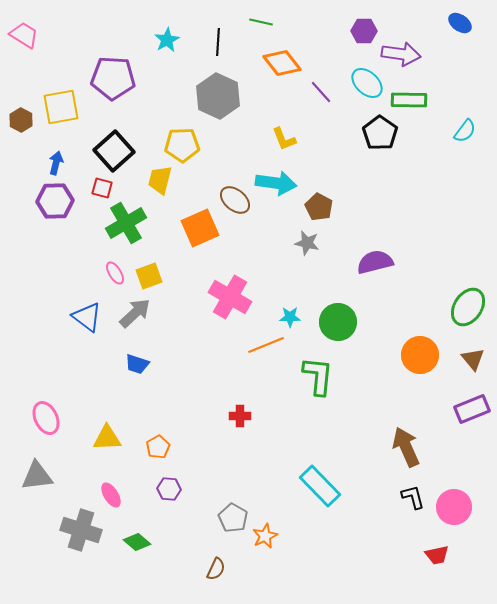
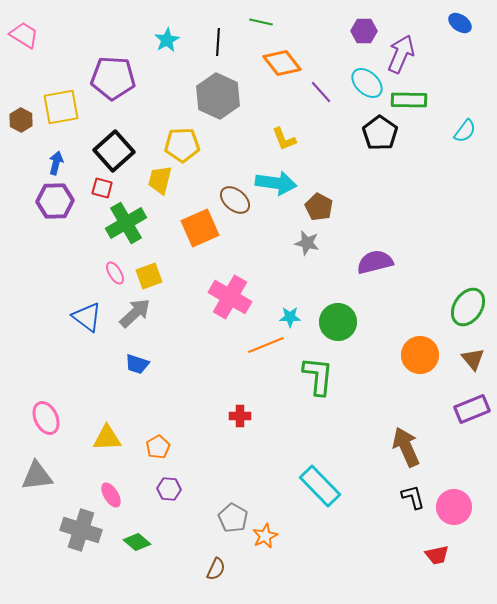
purple arrow at (401, 54): rotated 75 degrees counterclockwise
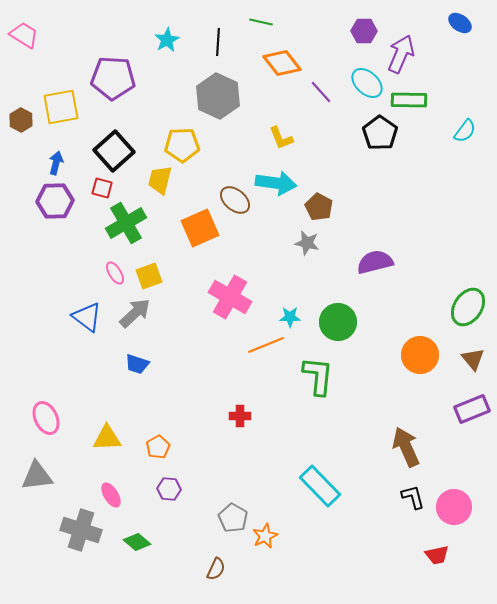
yellow L-shape at (284, 139): moved 3 px left, 1 px up
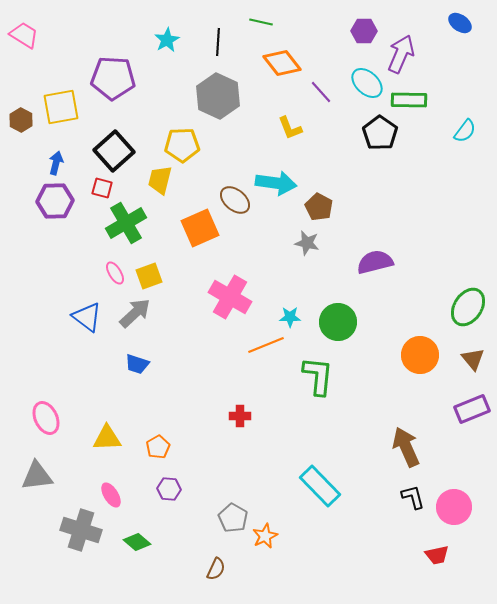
yellow L-shape at (281, 138): moved 9 px right, 10 px up
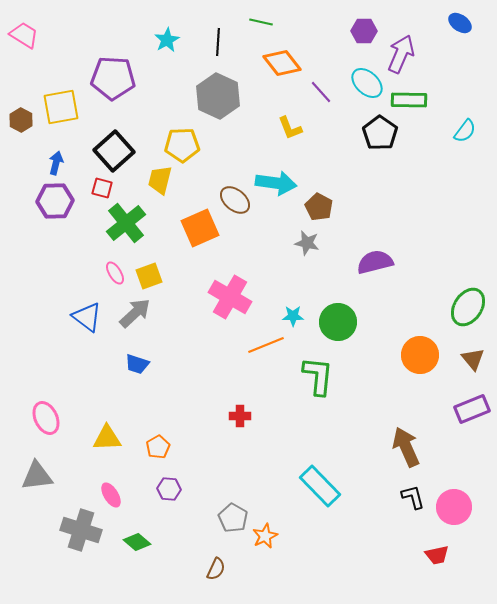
green cross at (126, 223): rotated 9 degrees counterclockwise
cyan star at (290, 317): moved 3 px right, 1 px up
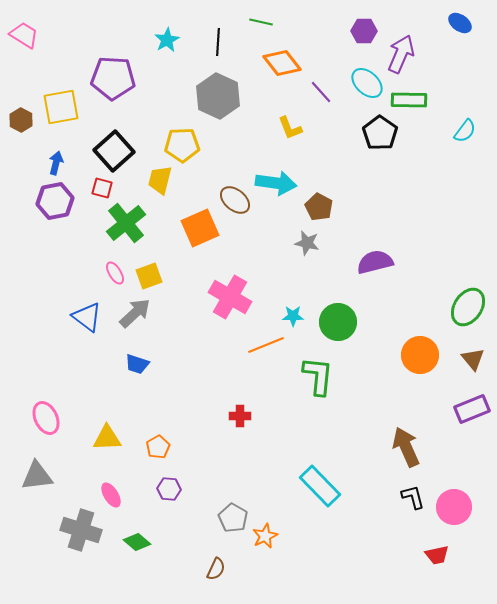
purple hexagon at (55, 201): rotated 9 degrees counterclockwise
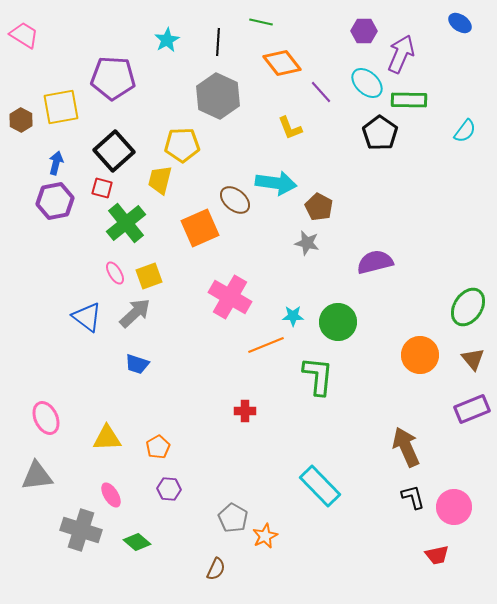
red cross at (240, 416): moved 5 px right, 5 px up
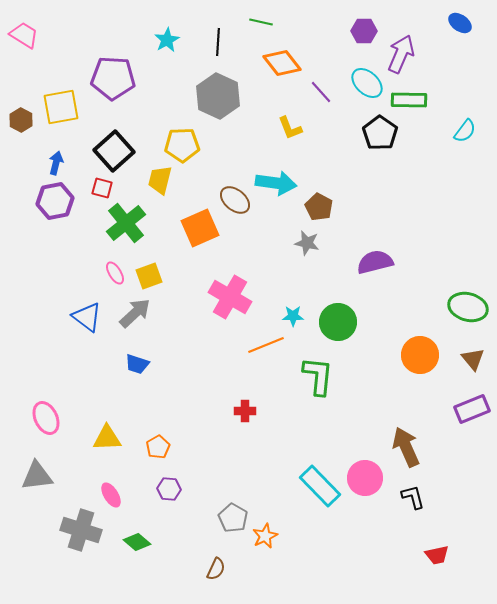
green ellipse at (468, 307): rotated 72 degrees clockwise
pink circle at (454, 507): moved 89 px left, 29 px up
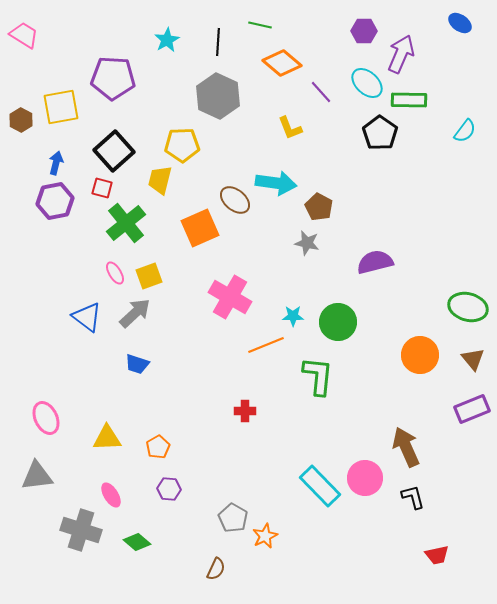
green line at (261, 22): moved 1 px left, 3 px down
orange diamond at (282, 63): rotated 12 degrees counterclockwise
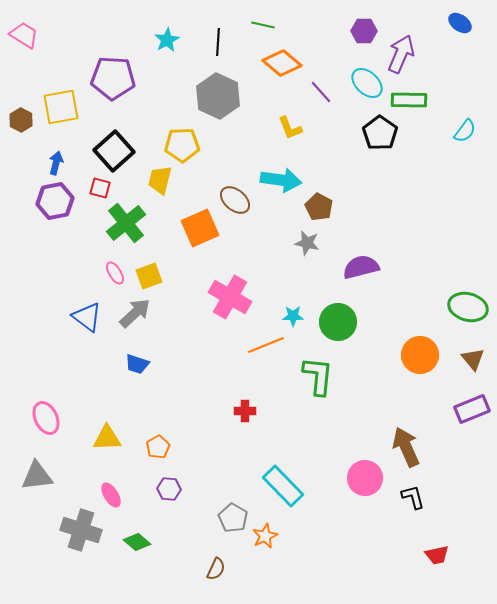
green line at (260, 25): moved 3 px right
cyan arrow at (276, 183): moved 5 px right, 3 px up
red square at (102, 188): moved 2 px left
purple semicircle at (375, 262): moved 14 px left, 5 px down
cyan rectangle at (320, 486): moved 37 px left
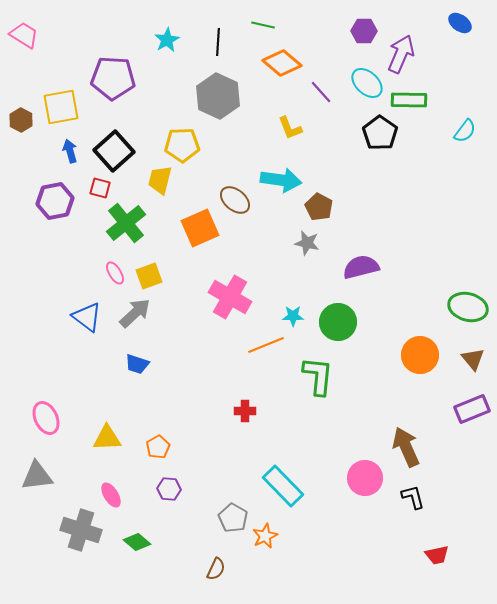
blue arrow at (56, 163): moved 14 px right, 12 px up; rotated 30 degrees counterclockwise
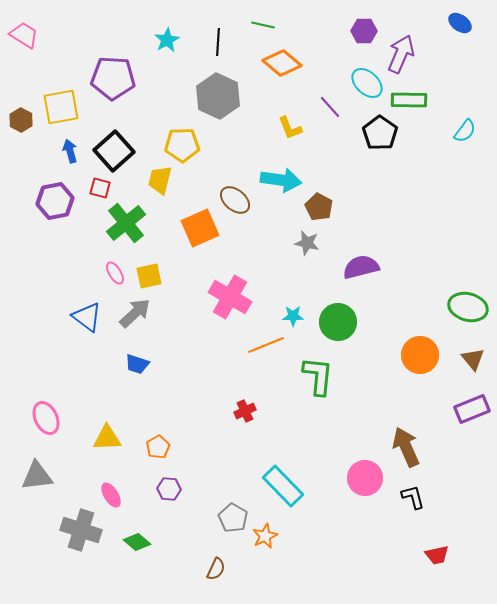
purple line at (321, 92): moved 9 px right, 15 px down
yellow square at (149, 276): rotated 8 degrees clockwise
red cross at (245, 411): rotated 25 degrees counterclockwise
